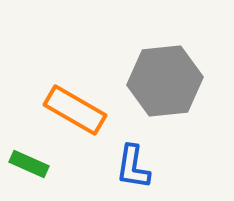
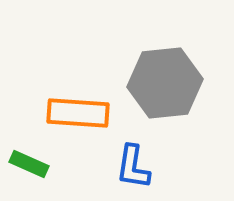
gray hexagon: moved 2 px down
orange rectangle: moved 3 px right, 3 px down; rotated 26 degrees counterclockwise
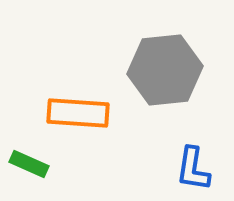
gray hexagon: moved 13 px up
blue L-shape: moved 60 px right, 2 px down
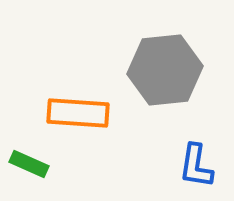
blue L-shape: moved 3 px right, 3 px up
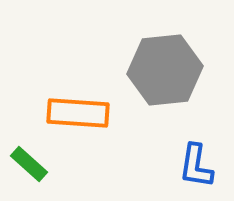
green rectangle: rotated 18 degrees clockwise
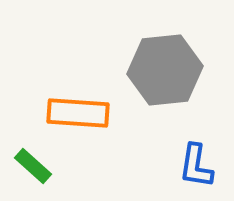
green rectangle: moved 4 px right, 2 px down
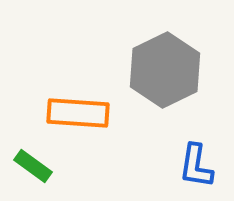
gray hexagon: rotated 20 degrees counterclockwise
green rectangle: rotated 6 degrees counterclockwise
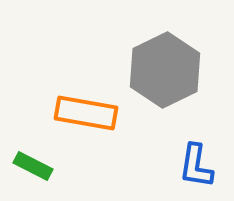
orange rectangle: moved 8 px right; rotated 6 degrees clockwise
green rectangle: rotated 9 degrees counterclockwise
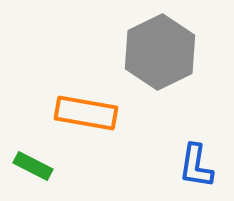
gray hexagon: moved 5 px left, 18 px up
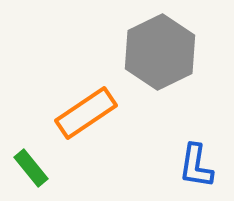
orange rectangle: rotated 44 degrees counterclockwise
green rectangle: moved 2 px left, 2 px down; rotated 24 degrees clockwise
